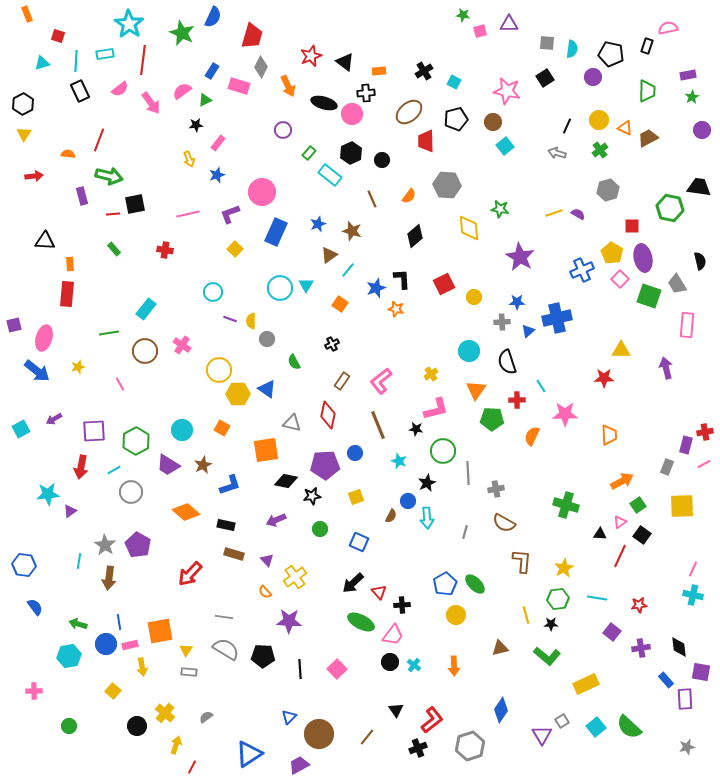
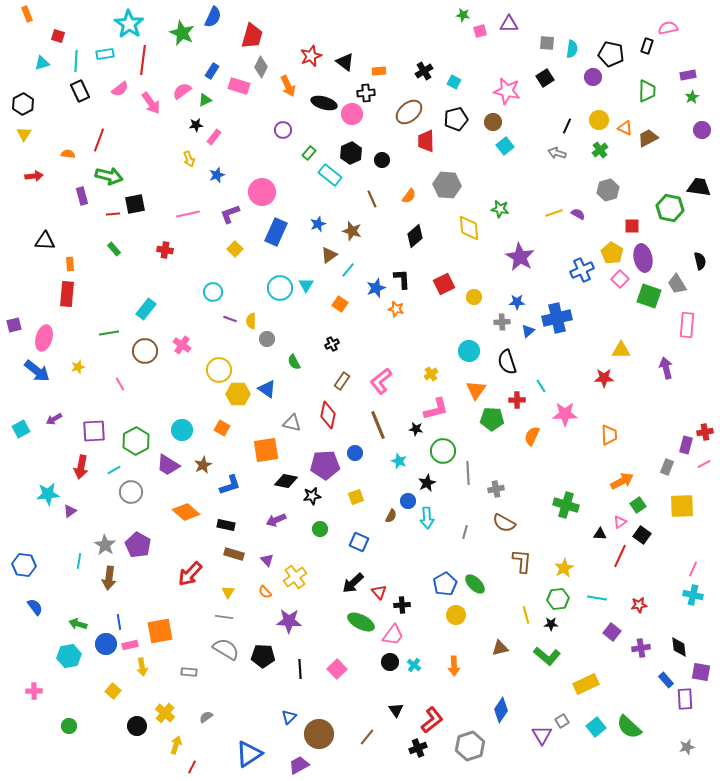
pink rectangle at (218, 143): moved 4 px left, 6 px up
yellow triangle at (186, 650): moved 42 px right, 58 px up
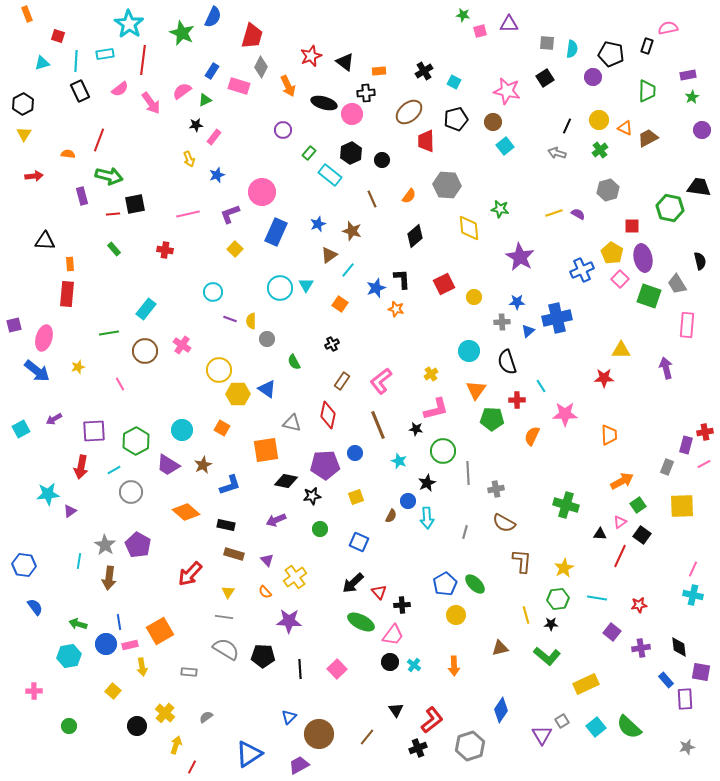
orange square at (160, 631): rotated 20 degrees counterclockwise
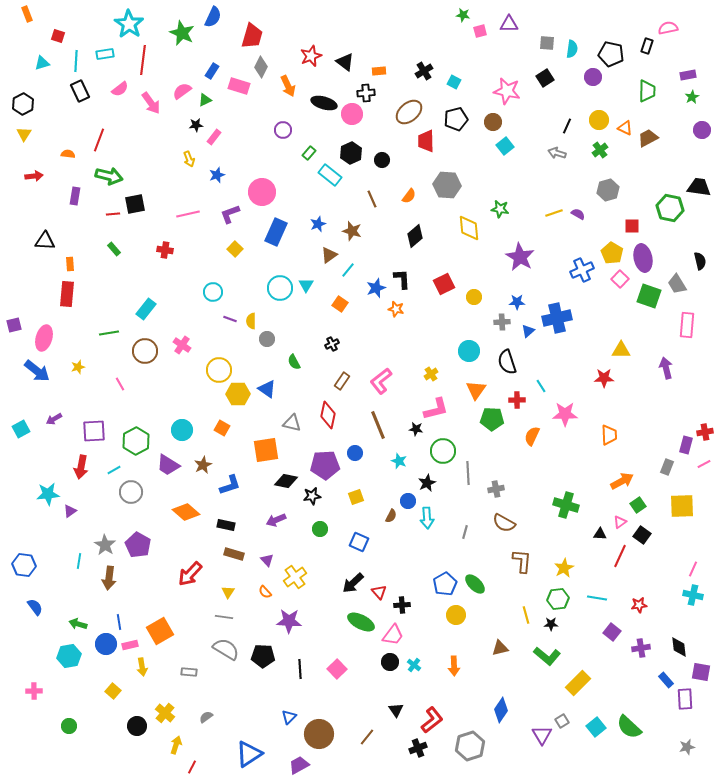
purple rectangle at (82, 196): moved 7 px left; rotated 24 degrees clockwise
yellow rectangle at (586, 684): moved 8 px left, 1 px up; rotated 20 degrees counterclockwise
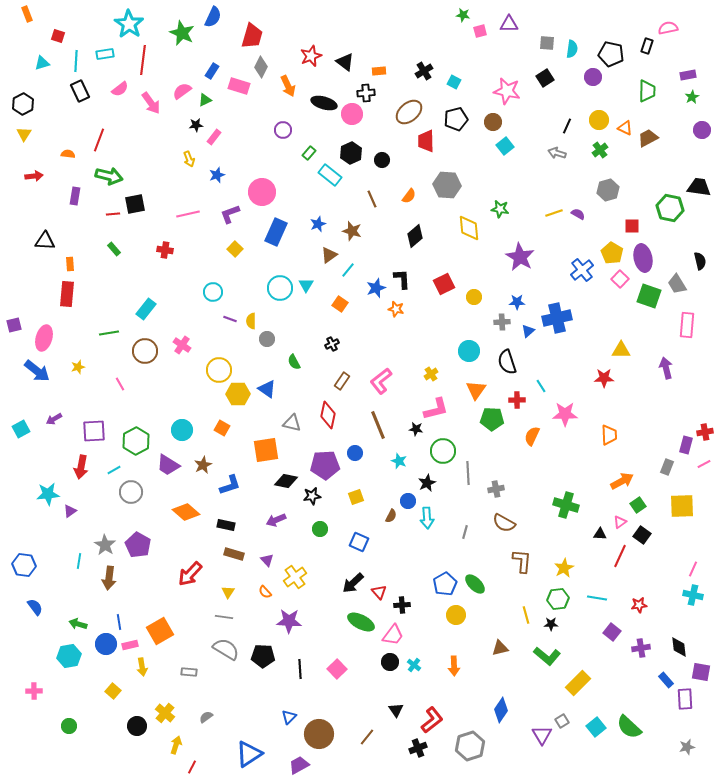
blue cross at (582, 270): rotated 15 degrees counterclockwise
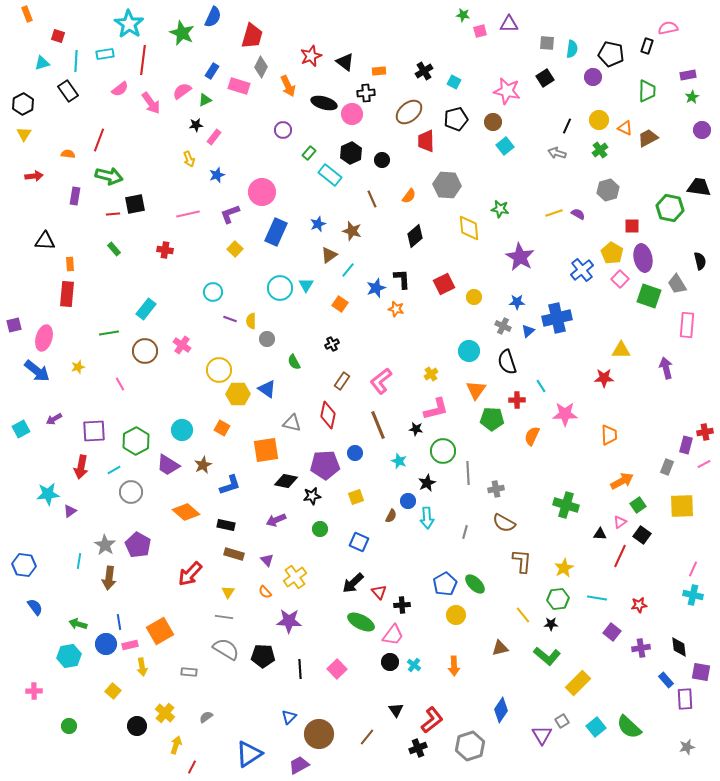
black rectangle at (80, 91): moved 12 px left; rotated 10 degrees counterclockwise
gray cross at (502, 322): moved 1 px right, 4 px down; rotated 28 degrees clockwise
yellow line at (526, 615): moved 3 px left; rotated 24 degrees counterclockwise
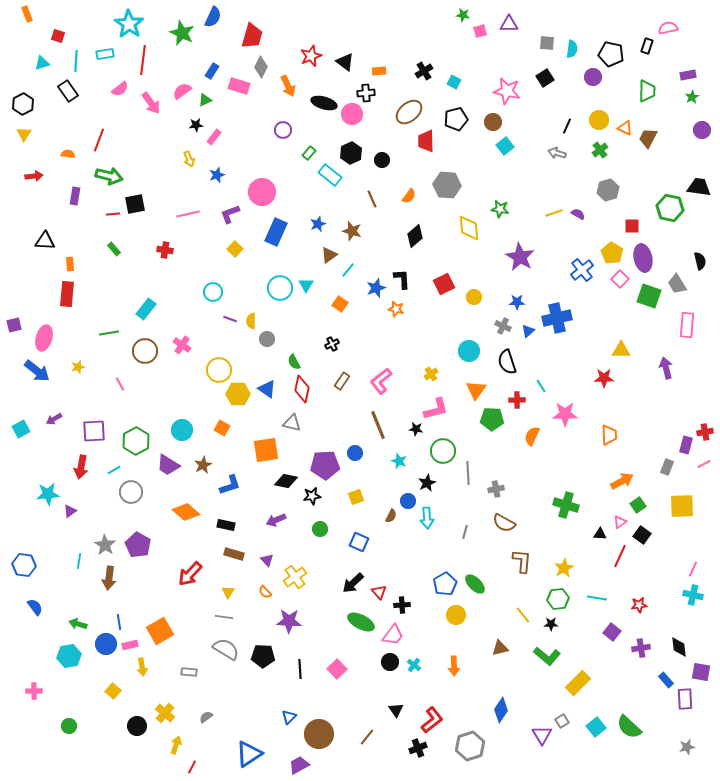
brown trapezoid at (648, 138): rotated 35 degrees counterclockwise
red diamond at (328, 415): moved 26 px left, 26 px up
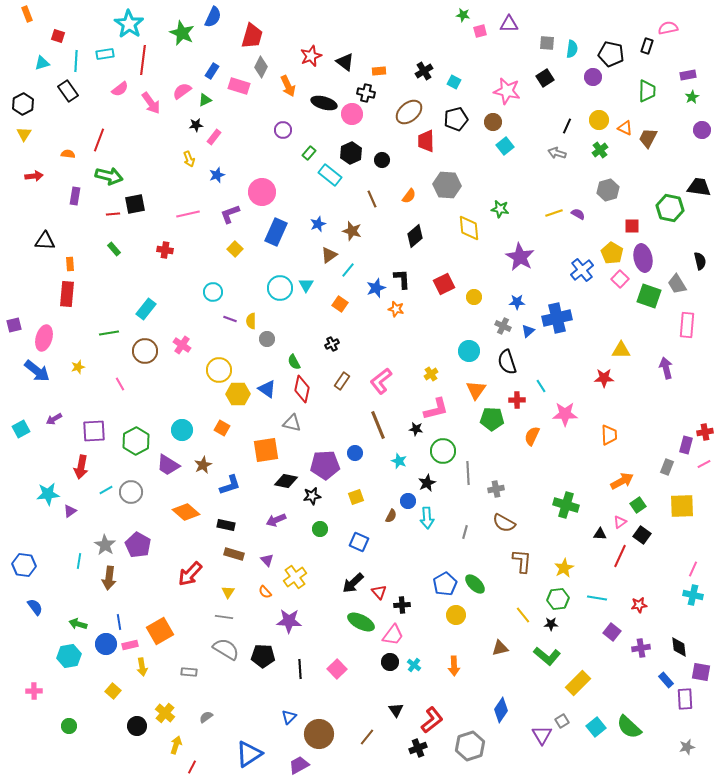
black cross at (366, 93): rotated 18 degrees clockwise
cyan line at (114, 470): moved 8 px left, 20 px down
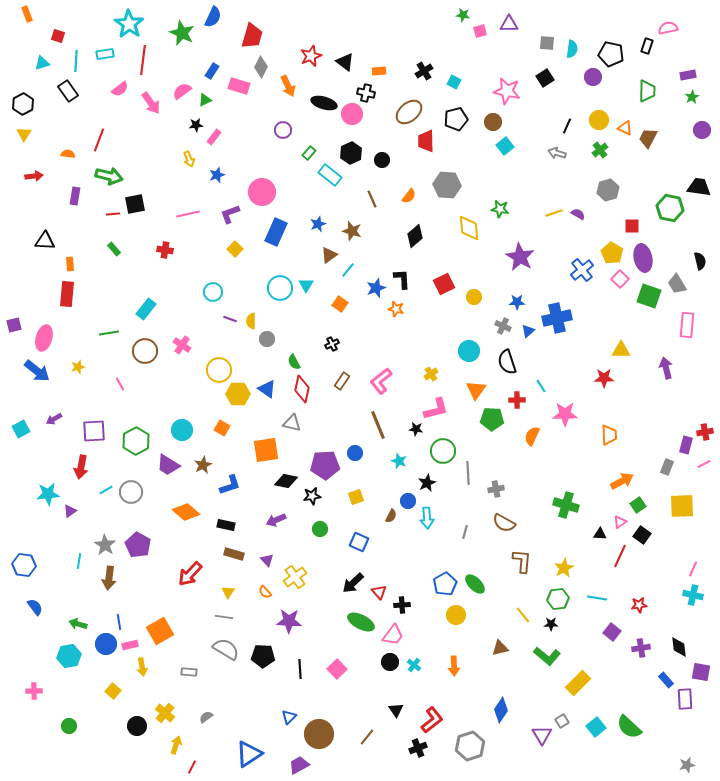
gray star at (687, 747): moved 18 px down
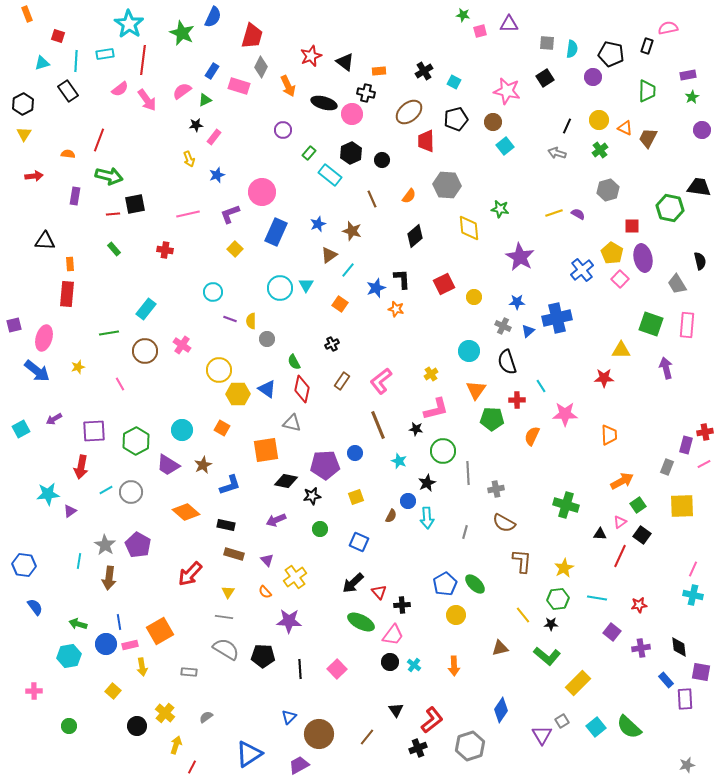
pink arrow at (151, 103): moved 4 px left, 3 px up
green square at (649, 296): moved 2 px right, 28 px down
